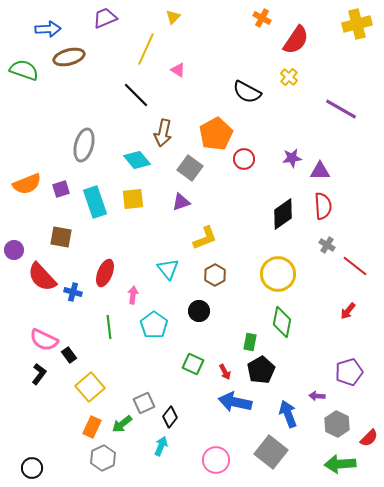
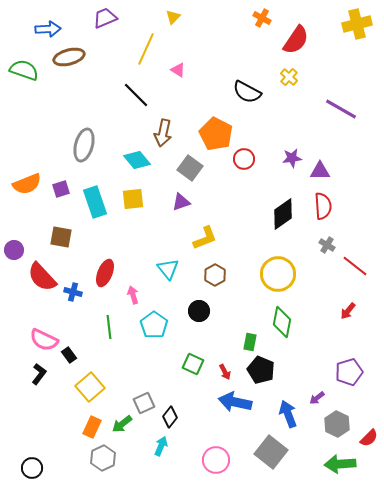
orange pentagon at (216, 134): rotated 16 degrees counterclockwise
pink arrow at (133, 295): rotated 24 degrees counterclockwise
black pentagon at (261, 370): rotated 20 degrees counterclockwise
purple arrow at (317, 396): moved 2 px down; rotated 42 degrees counterclockwise
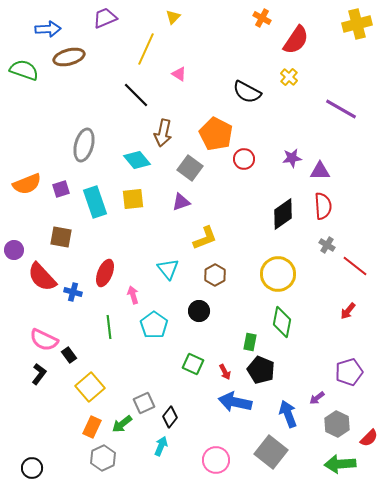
pink triangle at (178, 70): moved 1 px right, 4 px down
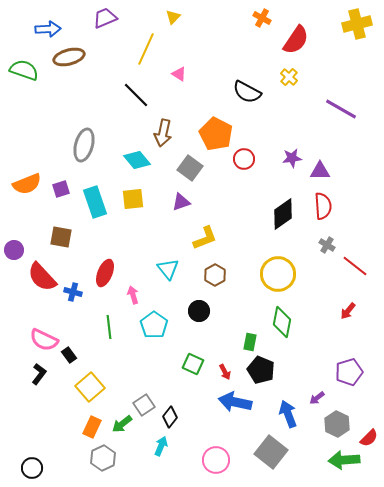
gray square at (144, 403): moved 2 px down; rotated 10 degrees counterclockwise
green arrow at (340, 464): moved 4 px right, 4 px up
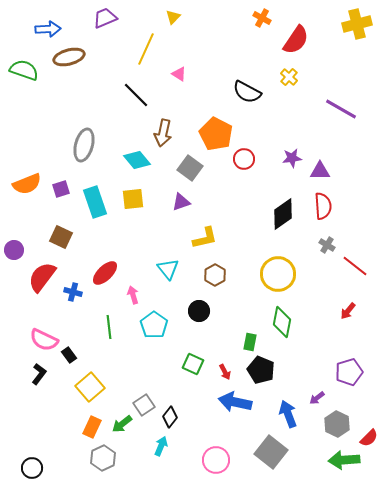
brown square at (61, 237): rotated 15 degrees clockwise
yellow L-shape at (205, 238): rotated 8 degrees clockwise
red ellipse at (105, 273): rotated 24 degrees clockwise
red semicircle at (42, 277): rotated 80 degrees clockwise
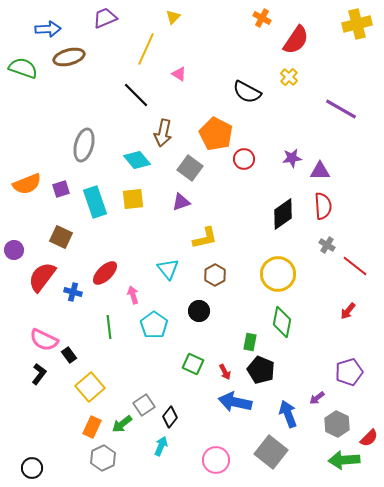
green semicircle at (24, 70): moved 1 px left, 2 px up
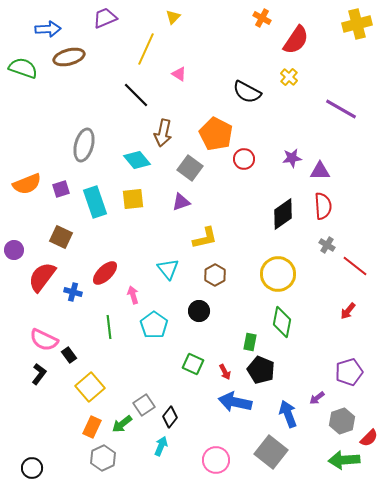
gray hexagon at (337, 424): moved 5 px right, 3 px up; rotated 15 degrees clockwise
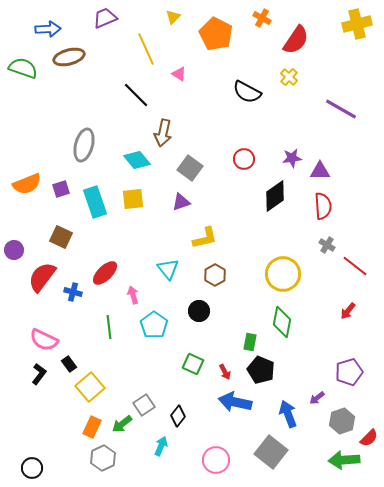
yellow line at (146, 49): rotated 48 degrees counterclockwise
orange pentagon at (216, 134): moved 100 px up
black diamond at (283, 214): moved 8 px left, 18 px up
yellow circle at (278, 274): moved 5 px right
black rectangle at (69, 355): moved 9 px down
black diamond at (170, 417): moved 8 px right, 1 px up
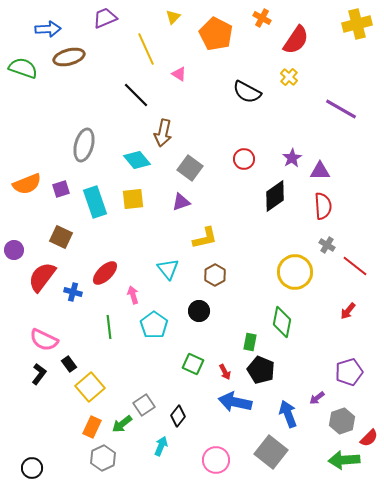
purple star at (292, 158): rotated 24 degrees counterclockwise
yellow circle at (283, 274): moved 12 px right, 2 px up
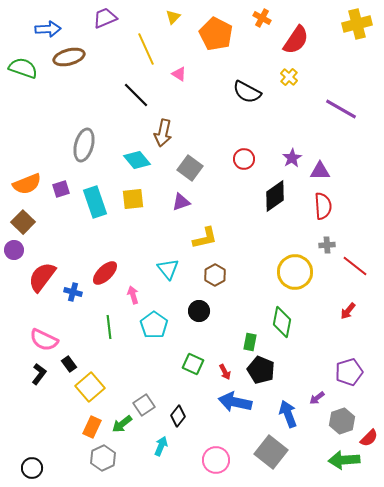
brown square at (61, 237): moved 38 px left, 15 px up; rotated 20 degrees clockwise
gray cross at (327, 245): rotated 35 degrees counterclockwise
